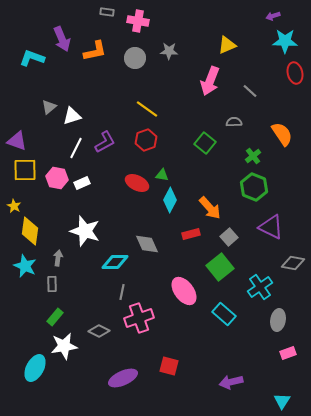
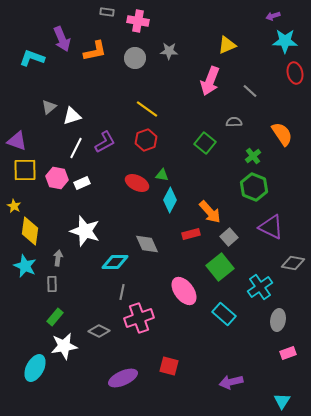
orange arrow at (210, 208): moved 4 px down
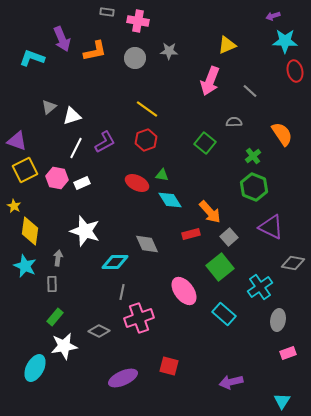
red ellipse at (295, 73): moved 2 px up
yellow square at (25, 170): rotated 25 degrees counterclockwise
cyan diamond at (170, 200): rotated 60 degrees counterclockwise
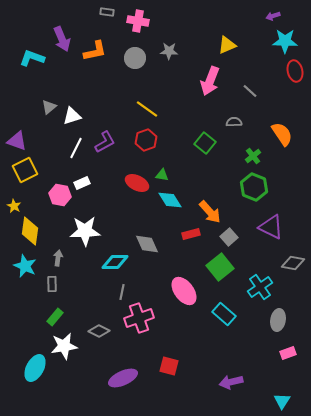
pink hexagon at (57, 178): moved 3 px right, 17 px down
white star at (85, 231): rotated 20 degrees counterclockwise
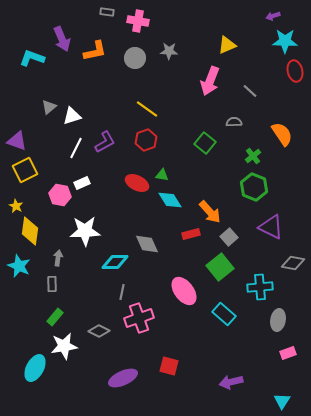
yellow star at (14, 206): moved 2 px right
cyan star at (25, 266): moved 6 px left
cyan cross at (260, 287): rotated 30 degrees clockwise
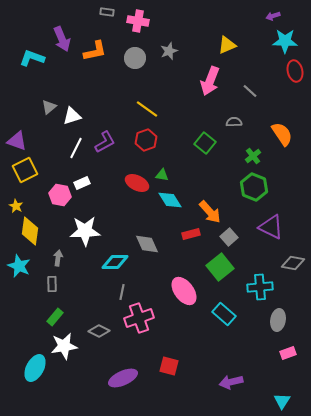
gray star at (169, 51): rotated 24 degrees counterclockwise
